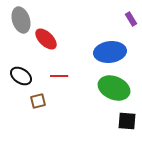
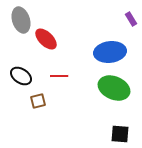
black square: moved 7 px left, 13 px down
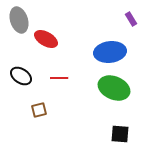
gray ellipse: moved 2 px left
red ellipse: rotated 15 degrees counterclockwise
red line: moved 2 px down
brown square: moved 1 px right, 9 px down
